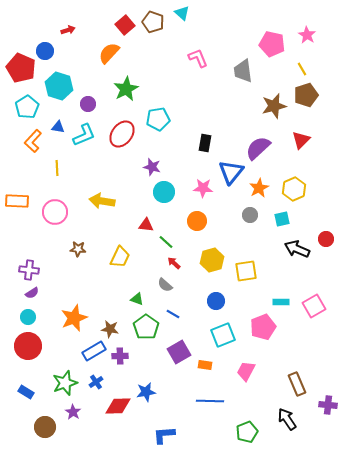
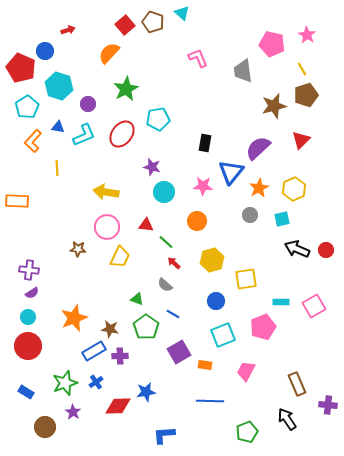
pink star at (203, 188): moved 2 px up
yellow arrow at (102, 201): moved 4 px right, 9 px up
pink circle at (55, 212): moved 52 px right, 15 px down
red circle at (326, 239): moved 11 px down
yellow square at (246, 271): moved 8 px down
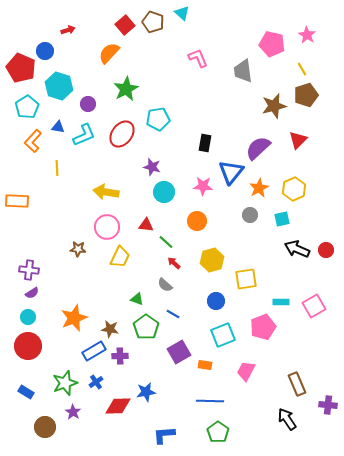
red triangle at (301, 140): moved 3 px left
green pentagon at (247, 432): moved 29 px left; rotated 15 degrees counterclockwise
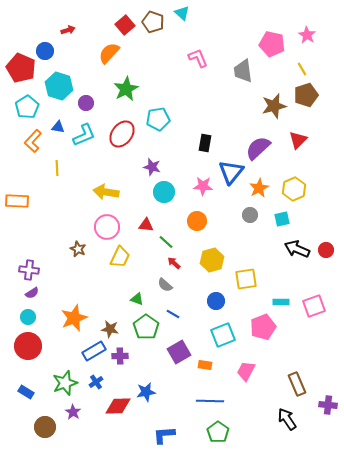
purple circle at (88, 104): moved 2 px left, 1 px up
brown star at (78, 249): rotated 21 degrees clockwise
pink square at (314, 306): rotated 10 degrees clockwise
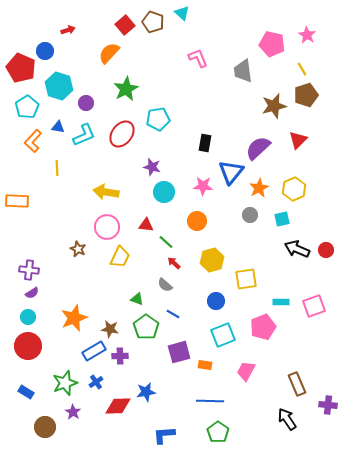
purple square at (179, 352): rotated 15 degrees clockwise
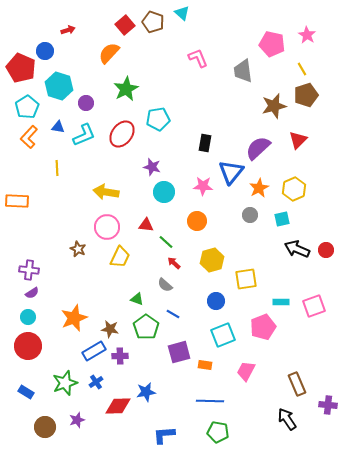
orange L-shape at (33, 141): moved 4 px left, 4 px up
purple star at (73, 412): moved 4 px right, 8 px down; rotated 21 degrees clockwise
green pentagon at (218, 432): rotated 25 degrees counterclockwise
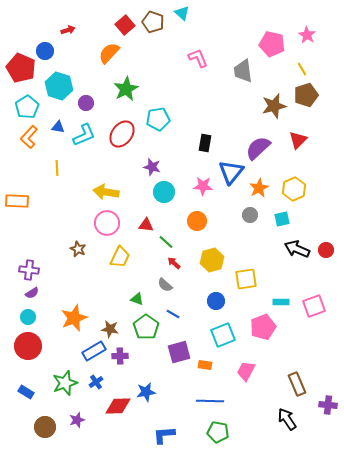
pink circle at (107, 227): moved 4 px up
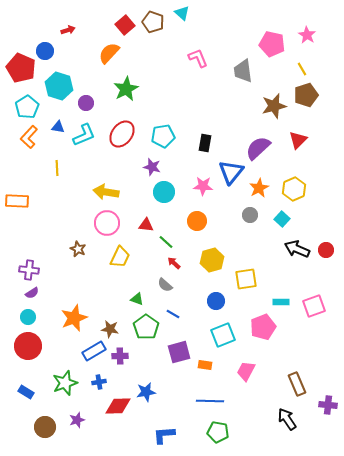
cyan pentagon at (158, 119): moved 5 px right, 17 px down
cyan square at (282, 219): rotated 35 degrees counterclockwise
blue cross at (96, 382): moved 3 px right; rotated 24 degrees clockwise
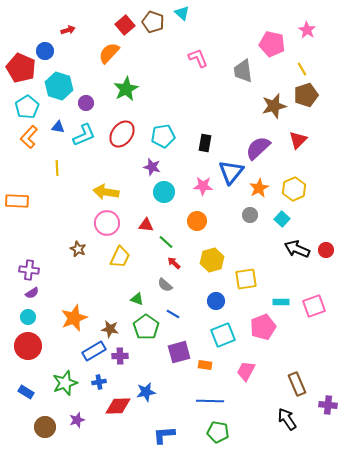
pink star at (307, 35): moved 5 px up
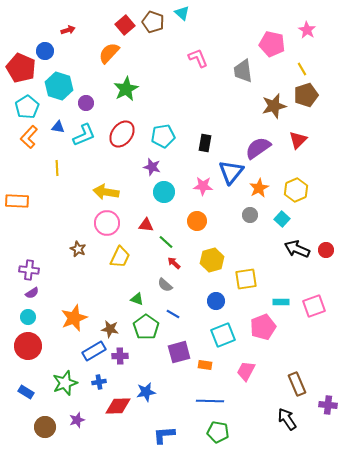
purple semicircle at (258, 148): rotated 8 degrees clockwise
yellow hexagon at (294, 189): moved 2 px right, 1 px down
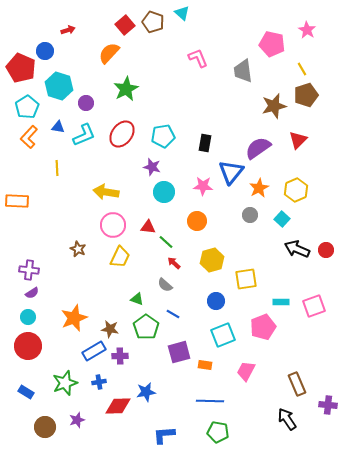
pink circle at (107, 223): moved 6 px right, 2 px down
red triangle at (146, 225): moved 2 px right, 2 px down
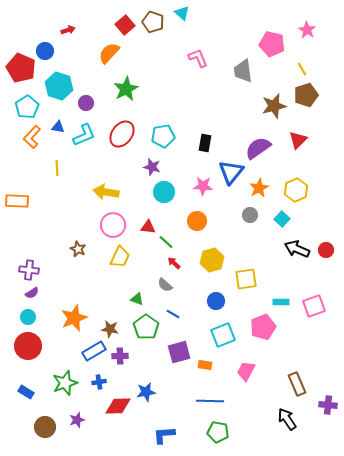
orange L-shape at (29, 137): moved 3 px right
